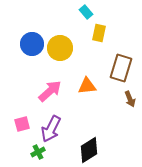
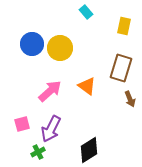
yellow rectangle: moved 25 px right, 7 px up
orange triangle: rotated 42 degrees clockwise
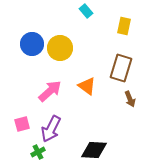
cyan rectangle: moved 1 px up
black diamond: moved 5 px right; rotated 36 degrees clockwise
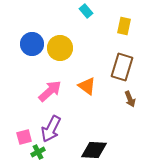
brown rectangle: moved 1 px right, 1 px up
pink square: moved 2 px right, 13 px down
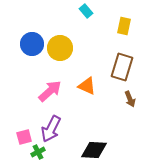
orange triangle: rotated 12 degrees counterclockwise
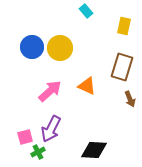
blue circle: moved 3 px down
pink square: moved 1 px right
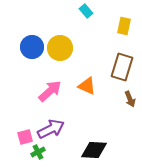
purple arrow: rotated 144 degrees counterclockwise
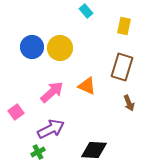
pink arrow: moved 2 px right, 1 px down
brown arrow: moved 1 px left, 4 px down
pink square: moved 9 px left, 25 px up; rotated 21 degrees counterclockwise
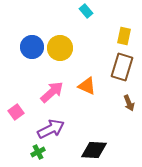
yellow rectangle: moved 10 px down
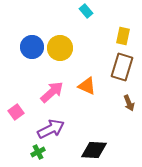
yellow rectangle: moved 1 px left
